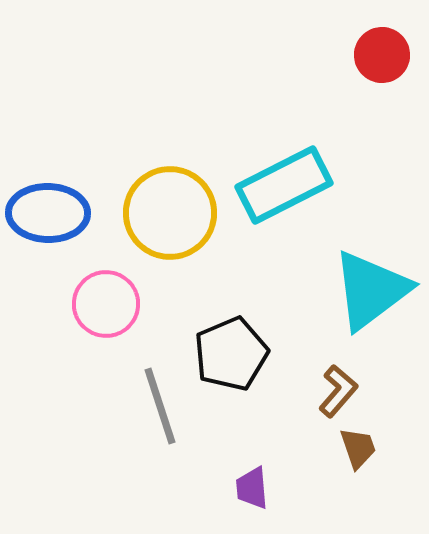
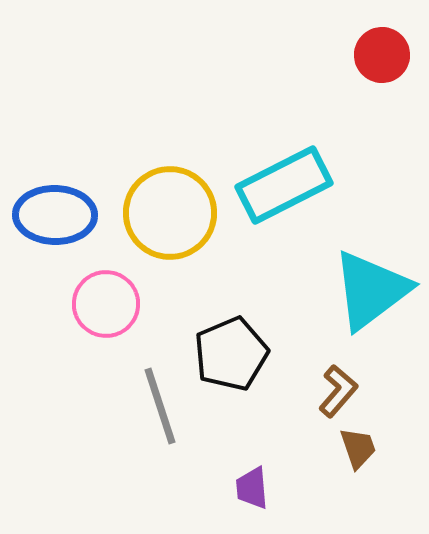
blue ellipse: moved 7 px right, 2 px down
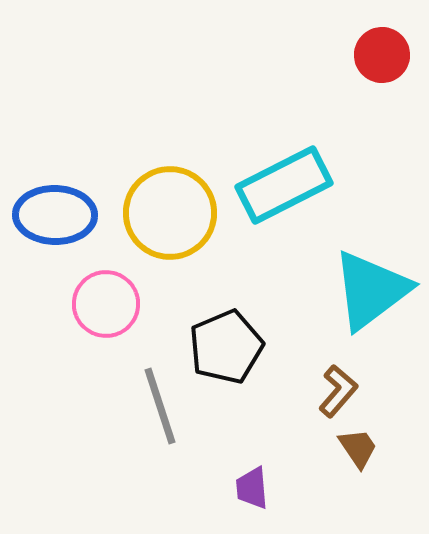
black pentagon: moved 5 px left, 7 px up
brown trapezoid: rotated 15 degrees counterclockwise
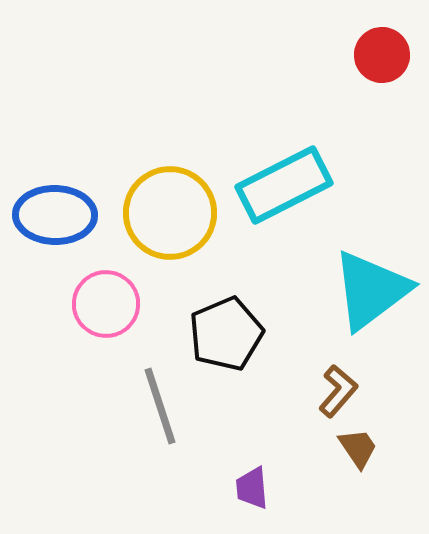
black pentagon: moved 13 px up
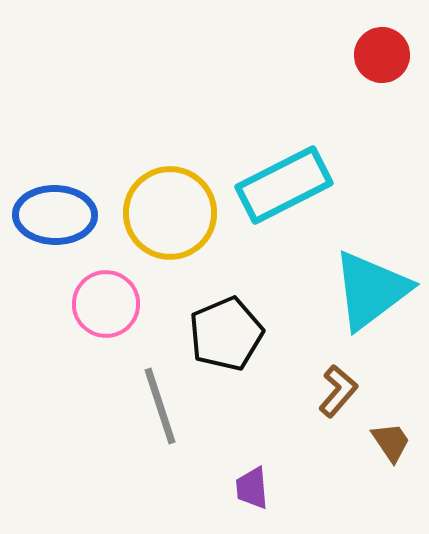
brown trapezoid: moved 33 px right, 6 px up
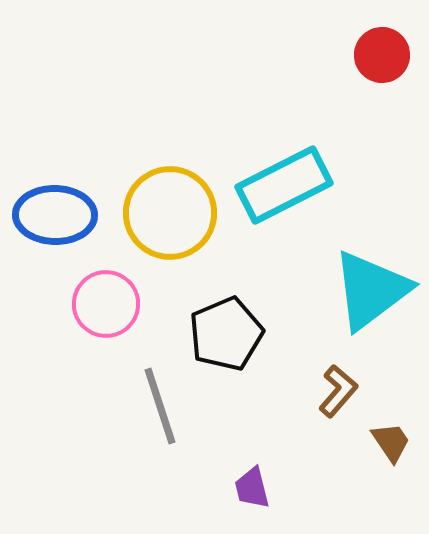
purple trapezoid: rotated 9 degrees counterclockwise
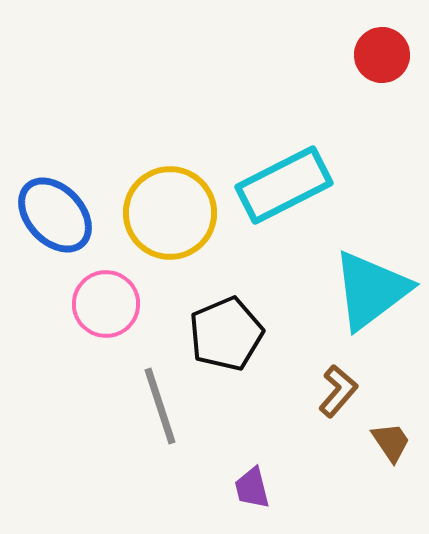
blue ellipse: rotated 46 degrees clockwise
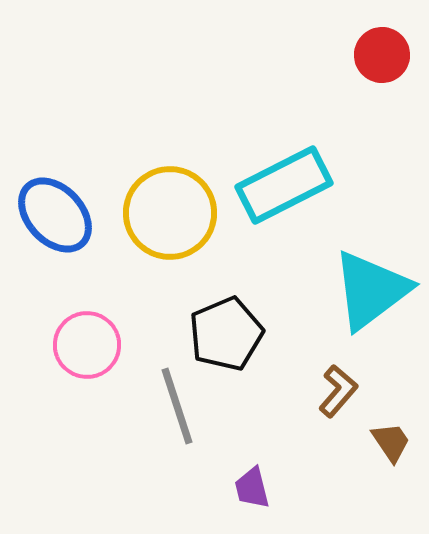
pink circle: moved 19 px left, 41 px down
gray line: moved 17 px right
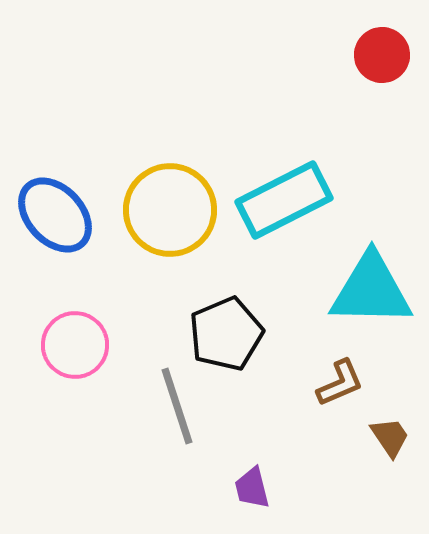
cyan rectangle: moved 15 px down
yellow circle: moved 3 px up
cyan triangle: rotated 38 degrees clockwise
pink circle: moved 12 px left
brown L-shape: moved 2 px right, 8 px up; rotated 26 degrees clockwise
brown trapezoid: moved 1 px left, 5 px up
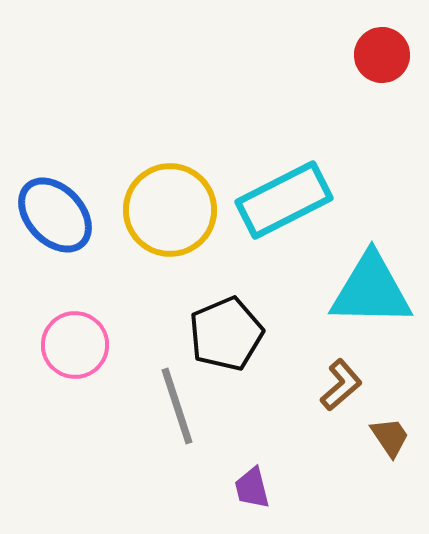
brown L-shape: moved 1 px right, 2 px down; rotated 18 degrees counterclockwise
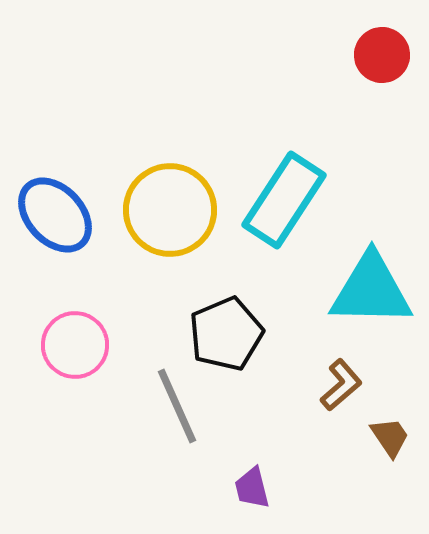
cyan rectangle: rotated 30 degrees counterclockwise
gray line: rotated 6 degrees counterclockwise
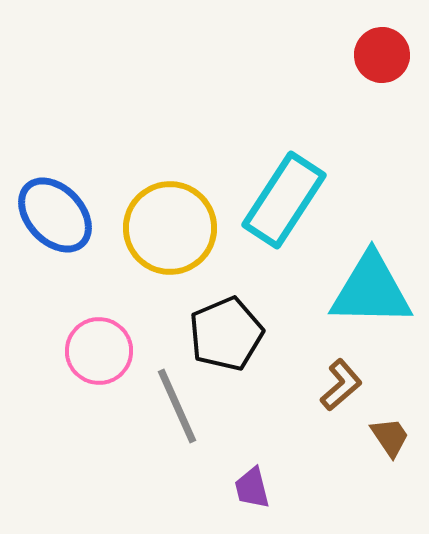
yellow circle: moved 18 px down
pink circle: moved 24 px right, 6 px down
